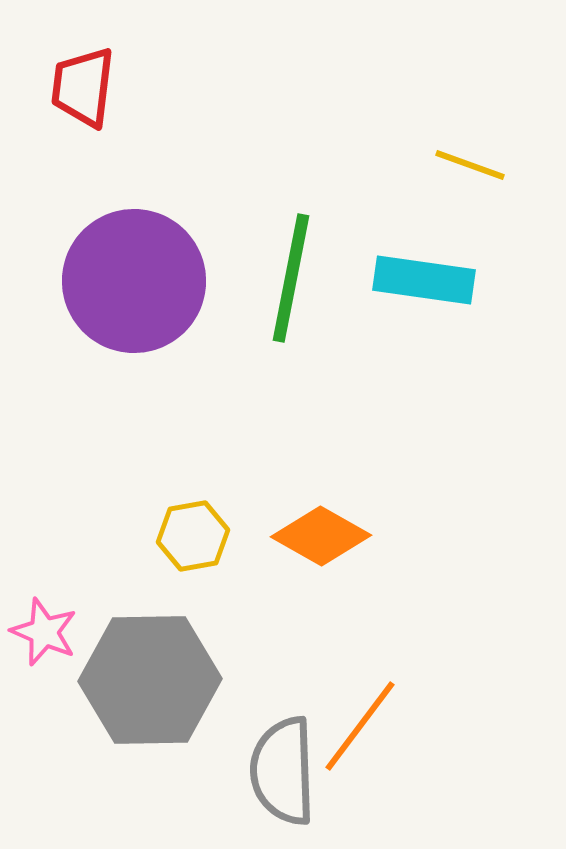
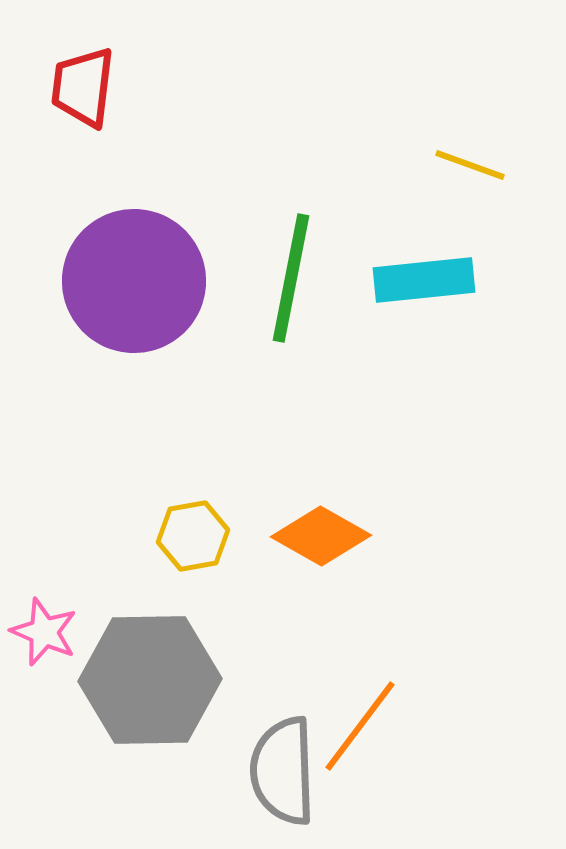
cyan rectangle: rotated 14 degrees counterclockwise
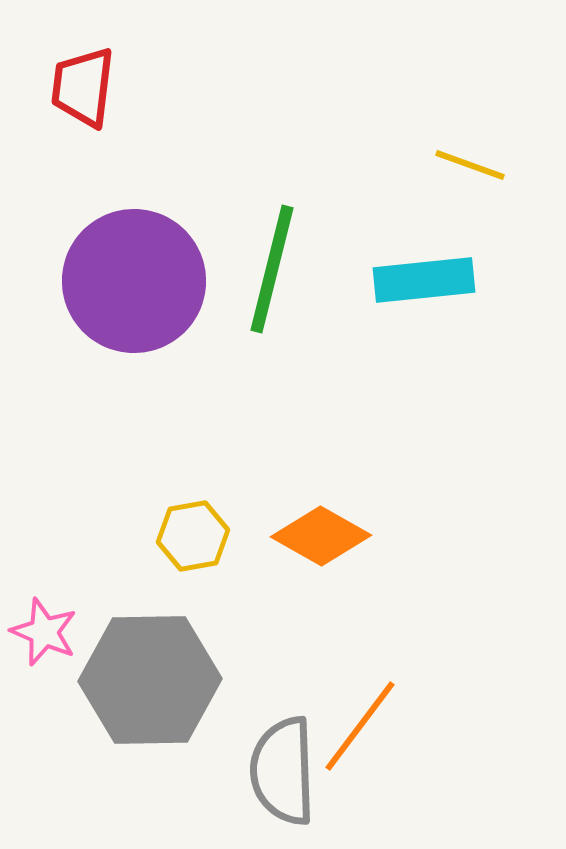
green line: moved 19 px left, 9 px up; rotated 3 degrees clockwise
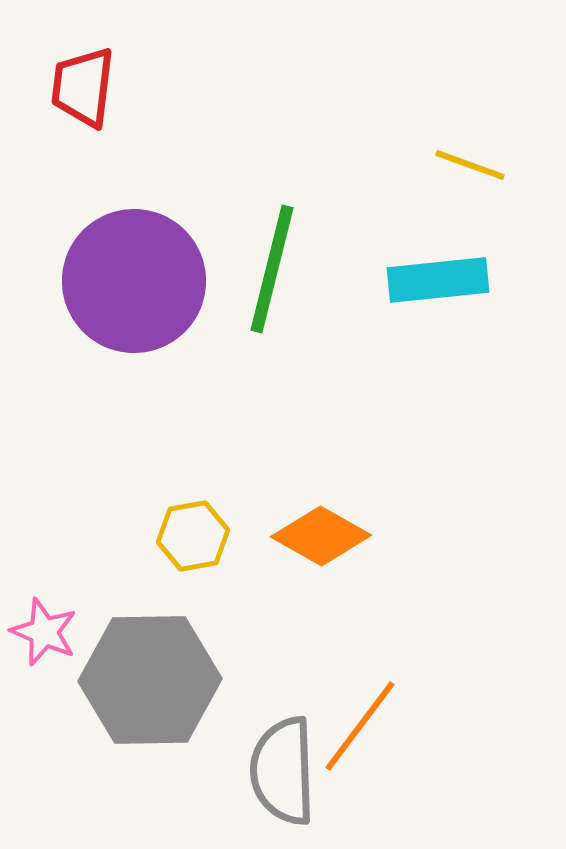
cyan rectangle: moved 14 px right
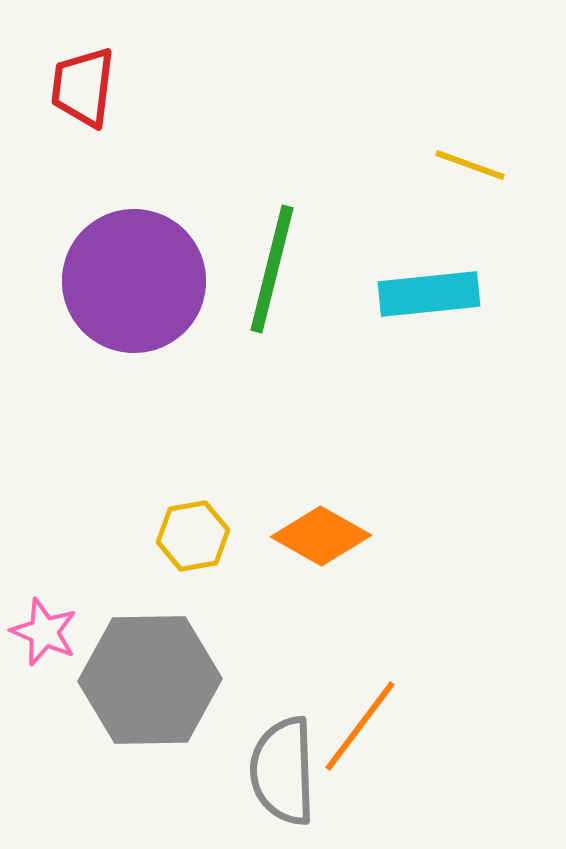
cyan rectangle: moved 9 px left, 14 px down
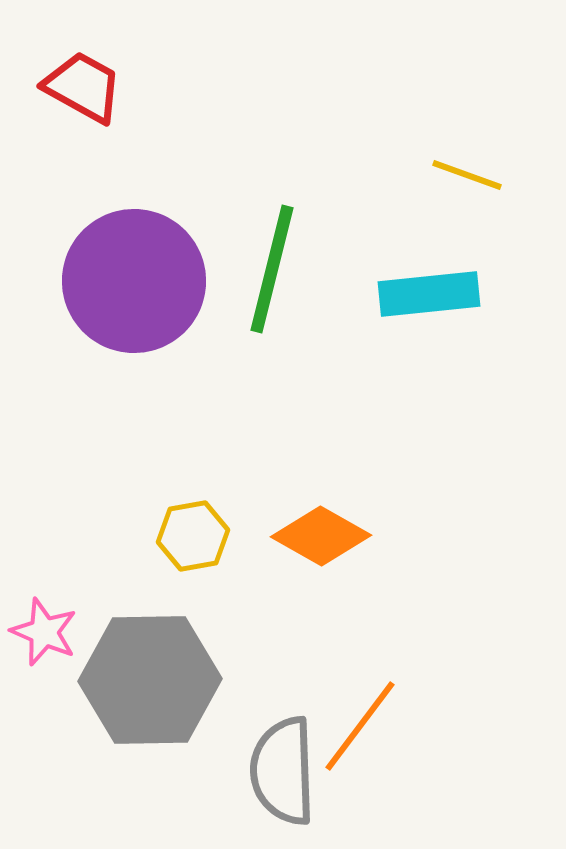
red trapezoid: rotated 112 degrees clockwise
yellow line: moved 3 px left, 10 px down
